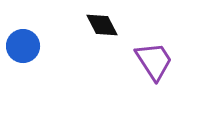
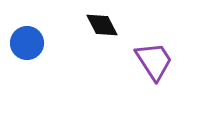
blue circle: moved 4 px right, 3 px up
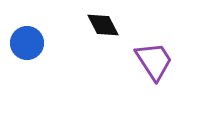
black diamond: moved 1 px right
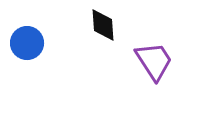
black diamond: rotated 24 degrees clockwise
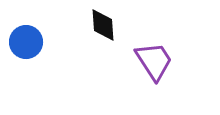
blue circle: moved 1 px left, 1 px up
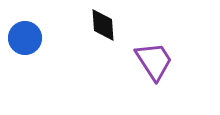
blue circle: moved 1 px left, 4 px up
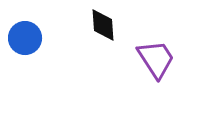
purple trapezoid: moved 2 px right, 2 px up
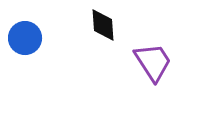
purple trapezoid: moved 3 px left, 3 px down
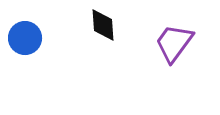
purple trapezoid: moved 21 px right, 19 px up; rotated 111 degrees counterclockwise
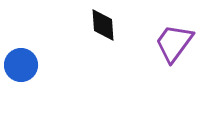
blue circle: moved 4 px left, 27 px down
